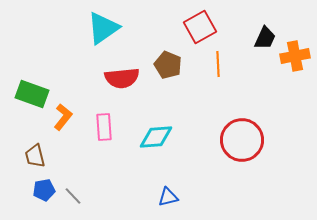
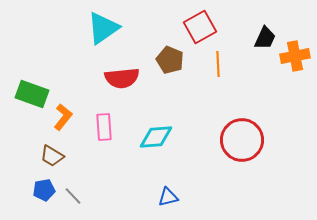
brown pentagon: moved 2 px right, 5 px up
brown trapezoid: moved 17 px right; rotated 45 degrees counterclockwise
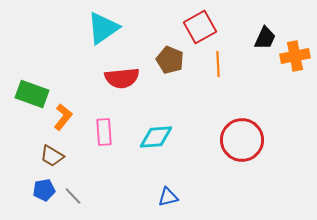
pink rectangle: moved 5 px down
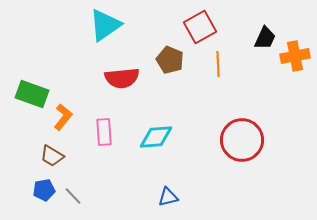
cyan triangle: moved 2 px right, 3 px up
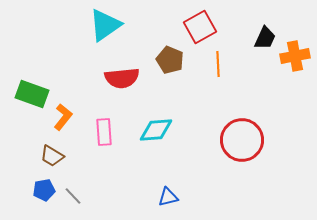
cyan diamond: moved 7 px up
